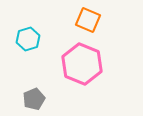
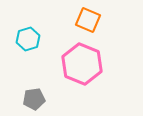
gray pentagon: rotated 15 degrees clockwise
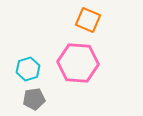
cyan hexagon: moved 30 px down
pink hexagon: moved 4 px left, 1 px up; rotated 18 degrees counterclockwise
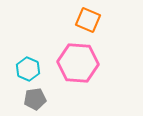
cyan hexagon: rotated 20 degrees counterclockwise
gray pentagon: moved 1 px right
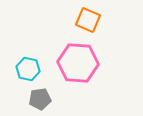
cyan hexagon: rotated 10 degrees counterclockwise
gray pentagon: moved 5 px right
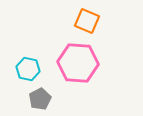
orange square: moved 1 px left, 1 px down
gray pentagon: rotated 20 degrees counterclockwise
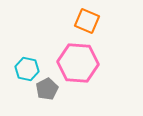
cyan hexagon: moved 1 px left
gray pentagon: moved 7 px right, 10 px up
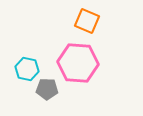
gray pentagon: rotated 30 degrees clockwise
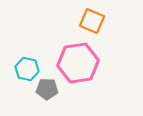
orange square: moved 5 px right
pink hexagon: rotated 12 degrees counterclockwise
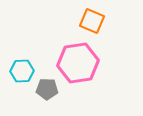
cyan hexagon: moved 5 px left, 2 px down; rotated 15 degrees counterclockwise
